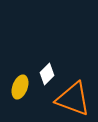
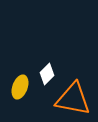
orange triangle: rotated 9 degrees counterclockwise
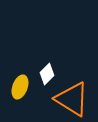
orange triangle: moved 1 px left; rotated 21 degrees clockwise
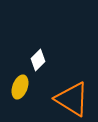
white diamond: moved 9 px left, 14 px up
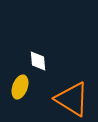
white diamond: moved 1 px down; rotated 50 degrees counterclockwise
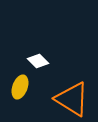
white diamond: rotated 40 degrees counterclockwise
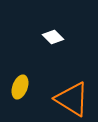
white diamond: moved 15 px right, 24 px up
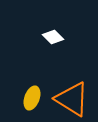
yellow ellipse: moved 12 px right, 11 px down
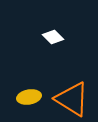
yellow ellipse: moved 3 px left, 1 px up; rotated 60 degrees clockwise
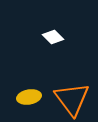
orange triangle: rotated 21 degrees clockwise
